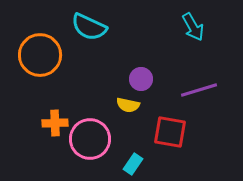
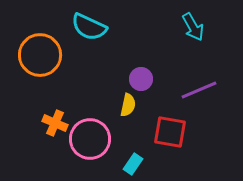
purple line: rotated 6 degrees counterclockwise
yellow semicircle: rotated 90 degrees counterclockwise
orange cross: rotated 25 degrees clockwise
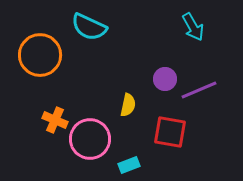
purple circle: moved 24 px right
orange cross: moved 3 px up
cyan rectangle: moved 4 px left, 1 px down; rotated 35 degrees clockwise
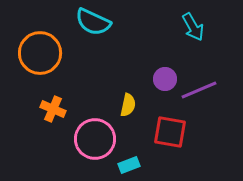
cyan semicircle: moved 4 px right, 5 px up
orange circle: moved 2 px up
orange cross: moved 2 px left, 11 px up
pink circle: moved 5 px right
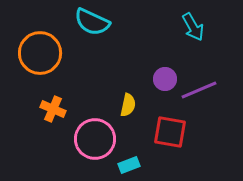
cyan semicircle: moved 1 px left
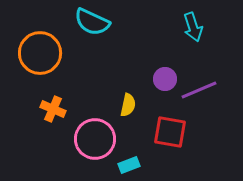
cyan arrow: rotated 12 degrees clockwise
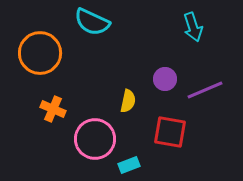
purple line: moved 6 px right
yellow semicircle: moved 4 px up
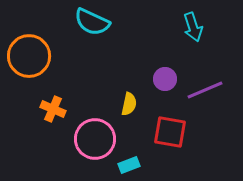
orange circle: moved 11 px left, 3 px down
yellow semicircle: moved 1 px right, 3 px down
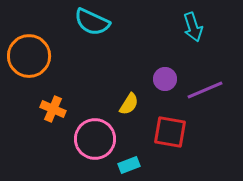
yellow semicircle: rotated 20 degrees clockwise
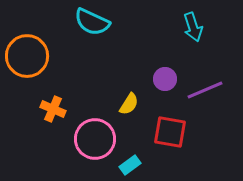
orange circle: moved 2 px left
cyan rectangle: moved 1 px right; rotated 15 degrees counterclockwise
